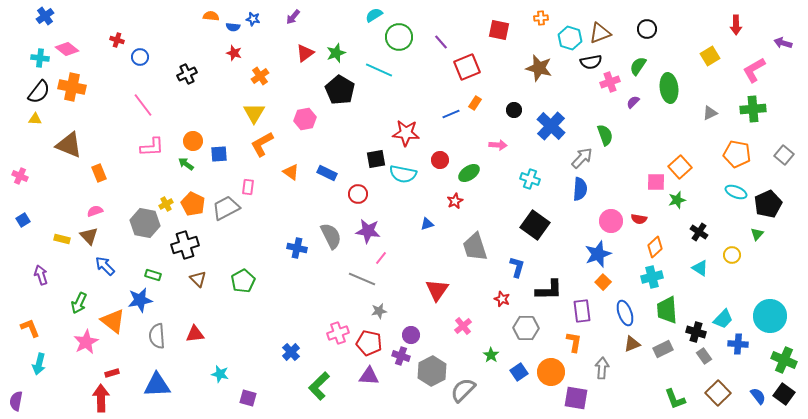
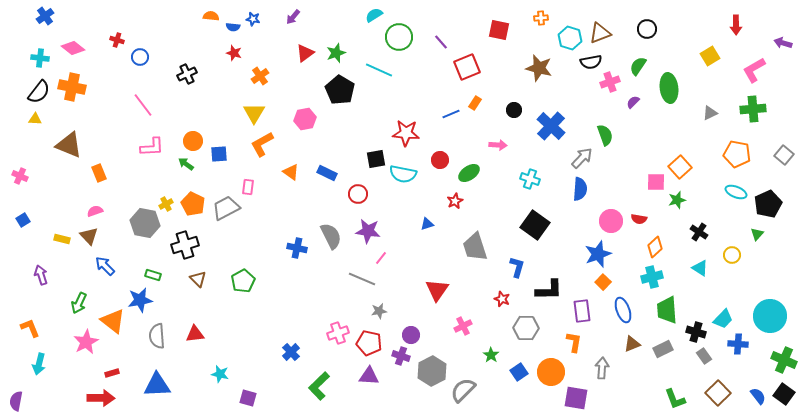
pink diamond at (67, 49): moved 6 px right, 1 px up
blue ellipse at (625, 313): moved 2 px left, 3 px up
pink cross at (463, 326): rotated 12 degrees clockwise
red arrow at (101, 398): rotated 92 degrees clockwise
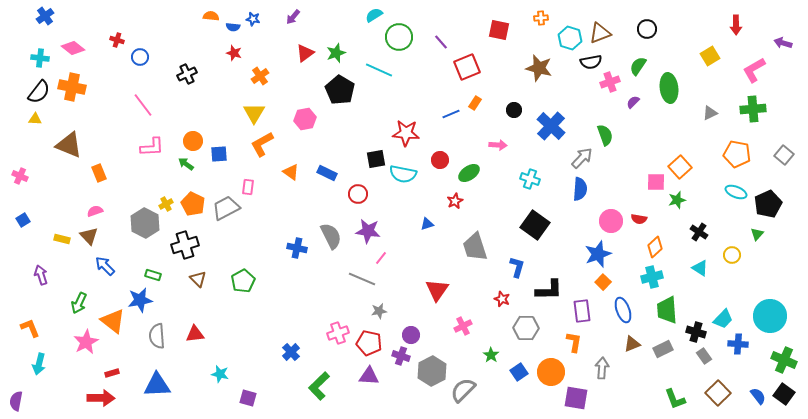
gray hexagon at (145, 223): rotated 16 degrees clockwise
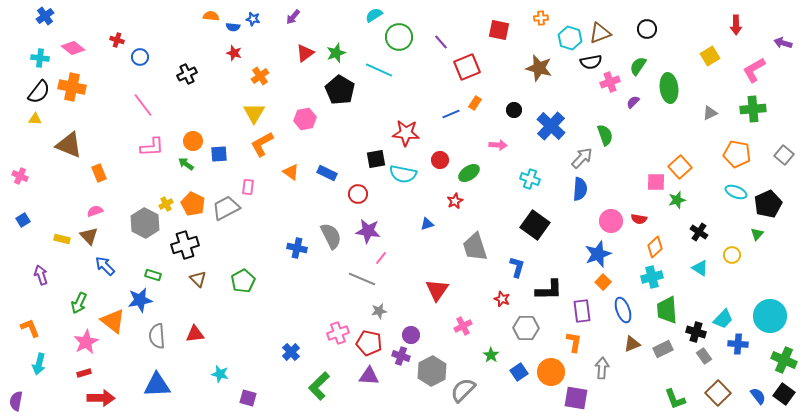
red rectangle at (112, 373): moved 28 px left
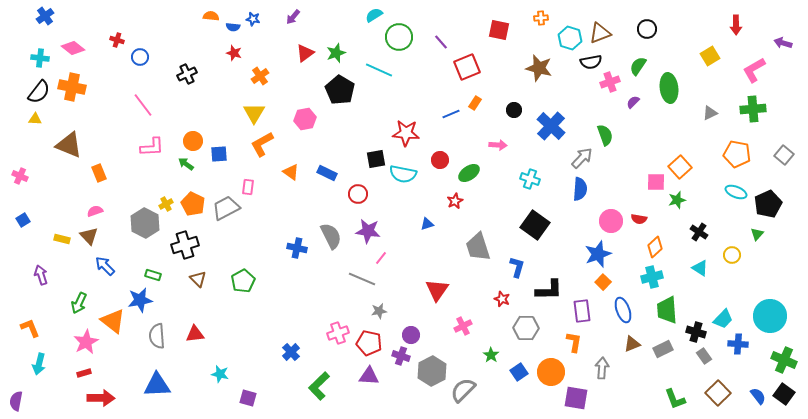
gray trapezoid at (475, 247): moved 3 px right
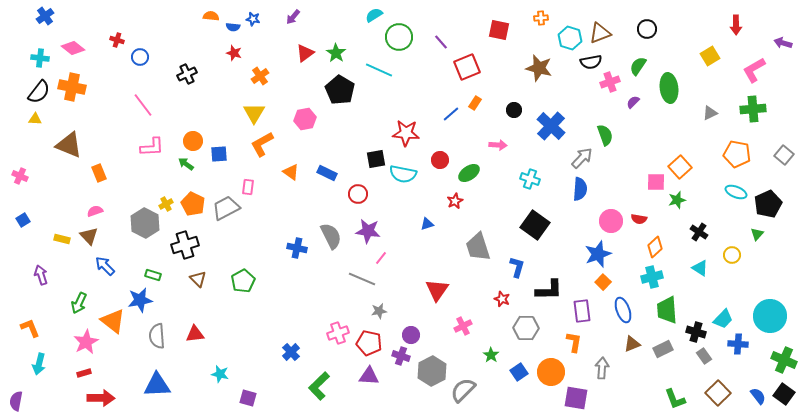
green star at (336, 53): rotated 18 degrees counterclockwise
blue line at (451, 114): rotated 18 degrees counterclockwise
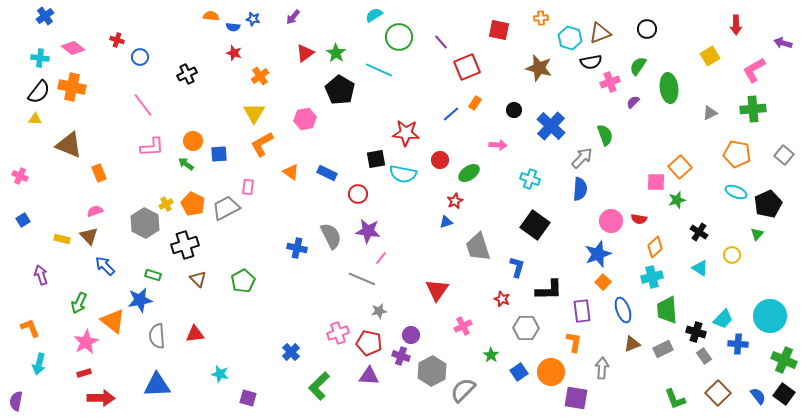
blue triangle at (427, 224): moved 19 px right, 2 px up
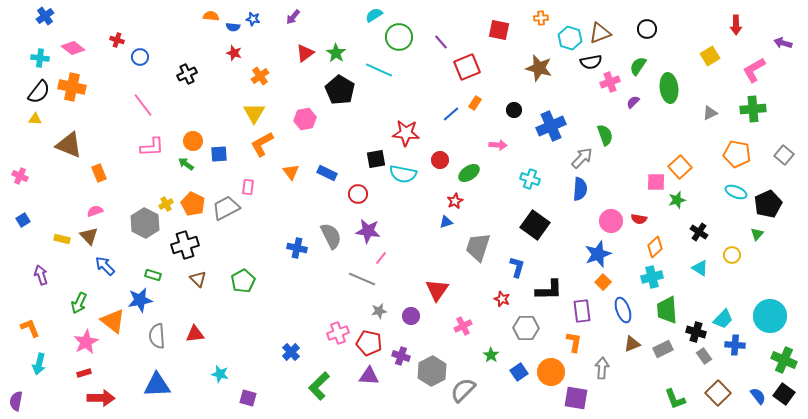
blue cross at (551, 126): rotated 24 degrees clockwise
orange triangle at (291, 172): rotated 18 degrees clockwise
gray trapezoid at (478, 247): rotated 36 degrees clockwise
purple circle at (411, 335): moved 19 px up
blue cross at (738, 344): moved 3 px left, 1 px down
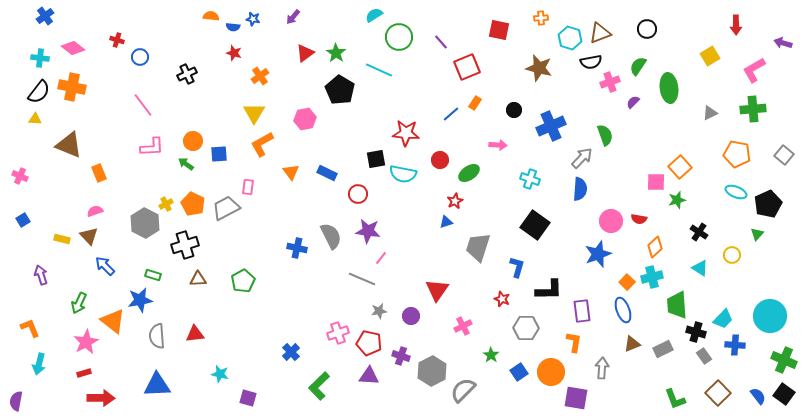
brown triangle at (198, 279): rotated 48 degrees counterclockwise
orange square at (603, 282): moved 24 px right
green trapezoid at (667, 310): moved 10 px right, 5 px up
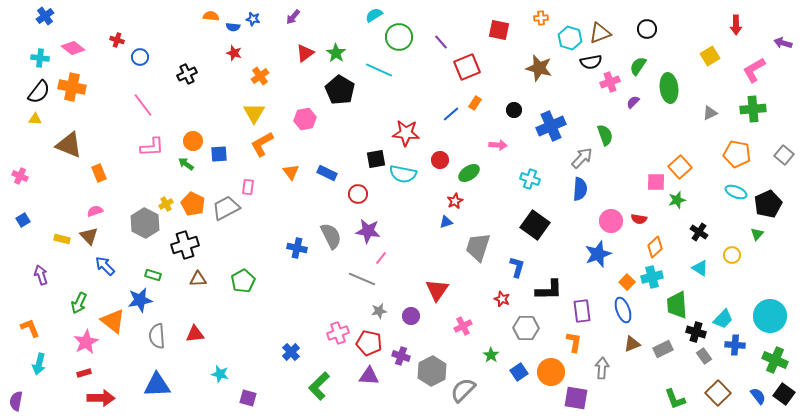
green cross at (784, 360): moved 9 px left
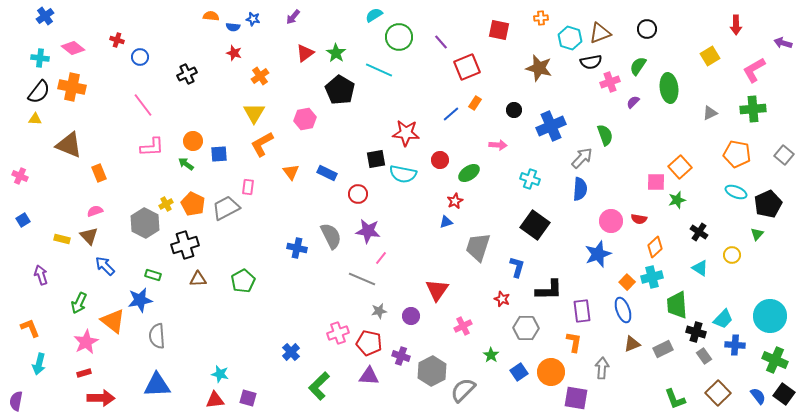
red triangle at (195, 334): moved 20 px right, 66 px down
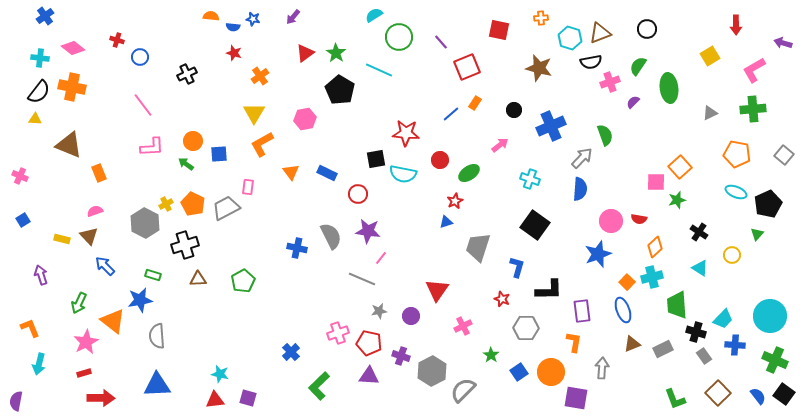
pink arrow at (498, 145): moved 2 px right; rotated 42 degrees counterclockwise
